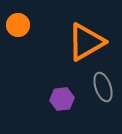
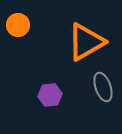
purple hexagon: moved 12 px left, 4 px up
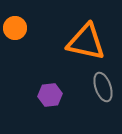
orange circle: moved 3 px left, 3 px down
orange triangle: rotated 42 degrees clockwise
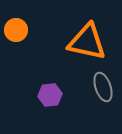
orange circle: moved 1 px right, 2 px down
orange triangle: moved 1 px right
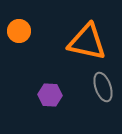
orange circle: moved 3 px right, 1 px down
purple hexagon: rotated 10 degrees clockwise
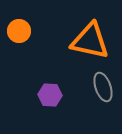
orange triangle: moved 3 px right, 1 px up
